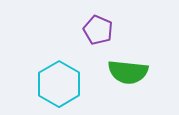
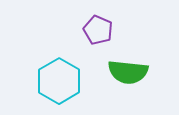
cyan hexagon: moved 3 px up
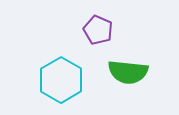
cyan hexagon: moved 2 px right, 1 px up
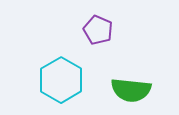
green semicircle: moved 3 px right, 18 px down
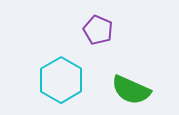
green semicircle: rotated 18 degrees clockwise
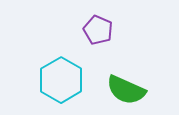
green semicircle: moved 5 px left
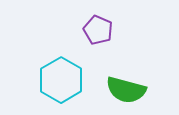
green semicircle: rotated 9 degrees counterclockwise
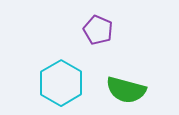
cyan hexagon: moved 3 px down
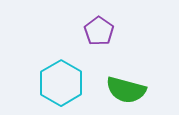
purple pentagon: moved 1 px right, 1 px down; rotated 12 degrees clockwise
